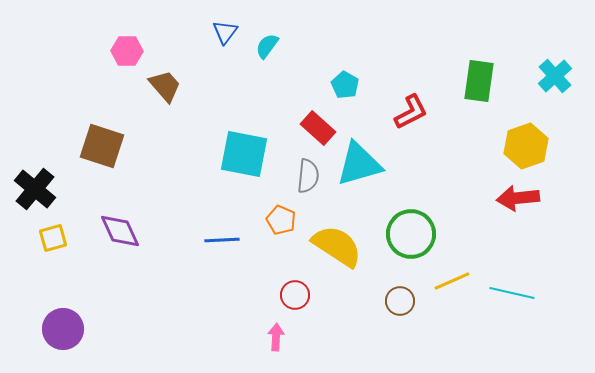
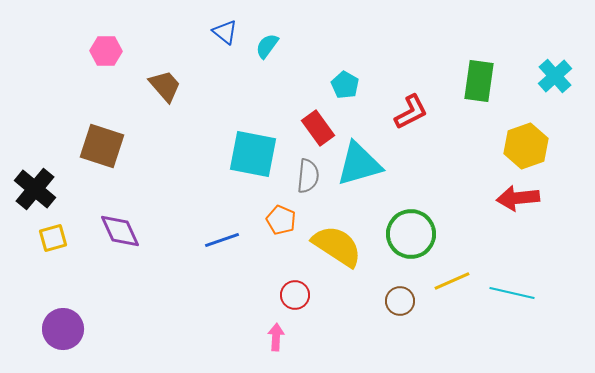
blue triangle: rotated 28 degrees counterclockwise
pink hexagon: moved 21 px left
red rectangle: rotated 12 degrees clockwise
cyan square: moved 9 px right
blue line: rotated 16 degrees counterclockwise
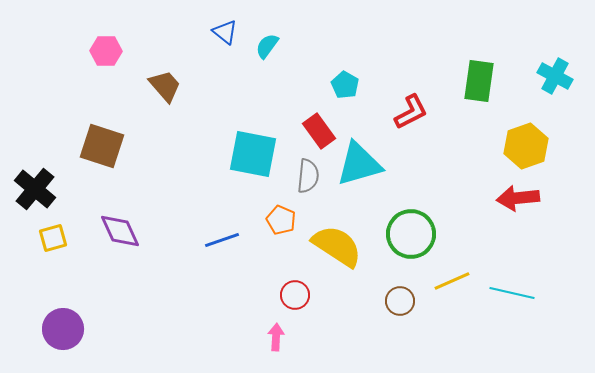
cyan cross: rotated 20 degrees counterclockwise
red rectangle: moved 1 px right, 3 px down
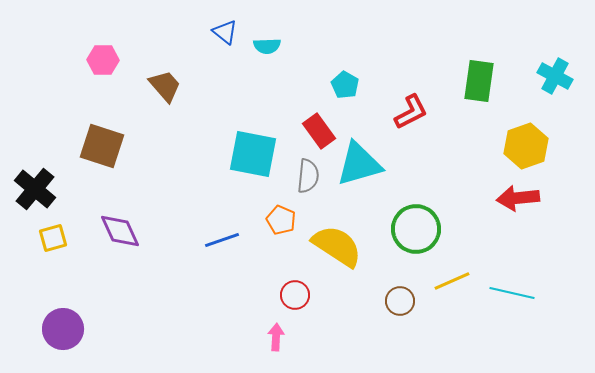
cyan semicircle: rotated 128 degrees counterclockwise
pink hexagon: moved 3 px left, 9 px down
green circle: moved 5 px right, 5 px up
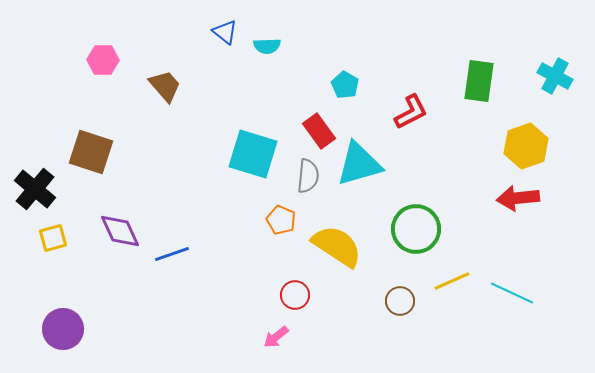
brown square: moved 11 px left, 6 px down
cyan square: rotated 6 degrees clockwise
blue line: moved 50 px left, 14 px down
cyan line: rotated 12 degrees clockwise
pink arrow: rotated 132 degrees counterclockwise
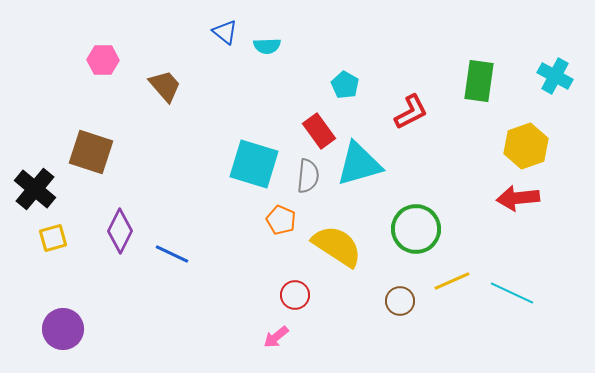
cyan square: moved 1 px right, 10 px down
purple diamond: rotated 51 degrees clockwise
blue line: rotated 44 degrees clockwise
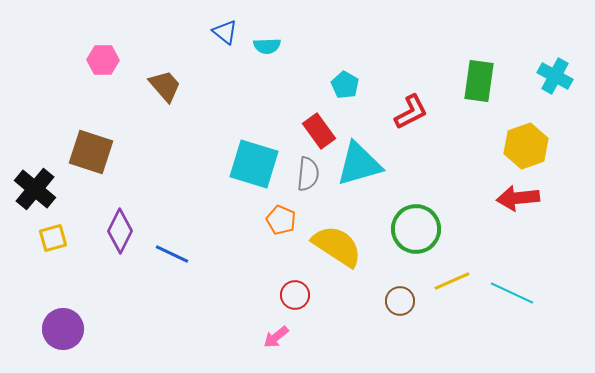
gray semicircle: moved 2 px up
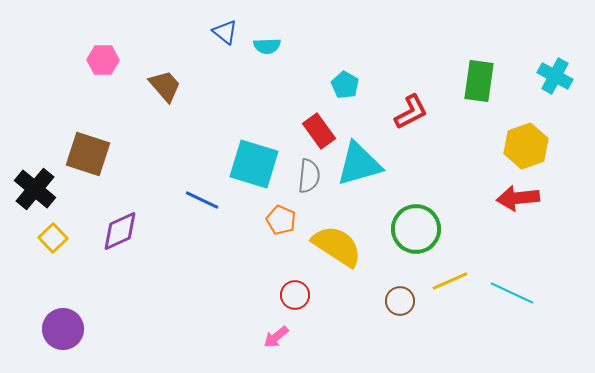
brown square: moved 3 px left, 2 px down
gray semicircle: moved 1 px right, 2 px down
purple diamond: rotated 39 degrees clockwise
yellow square: rotated 28 degrees counterclockwise
blue line: moved 30 px right, 54 px up
yellow line: moved 2 px left
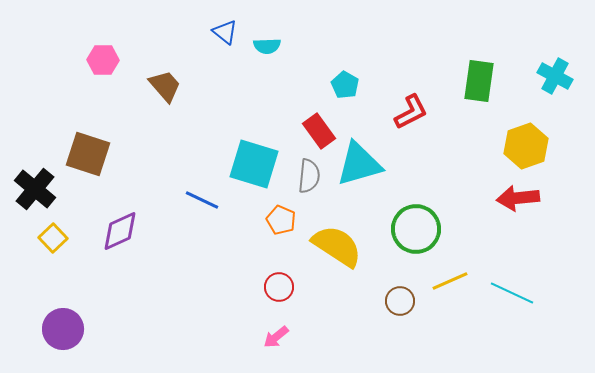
red circle: moved 16 px left, 8 px up
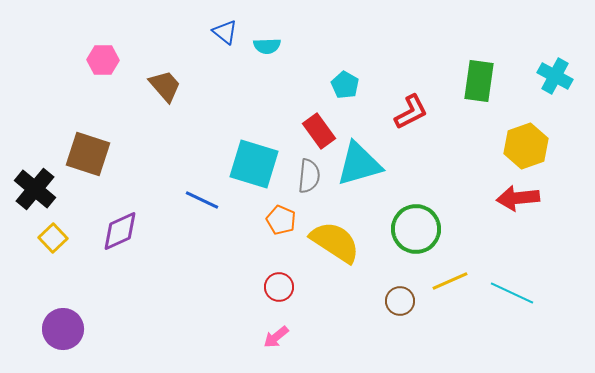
yellow semicircle: moved 2 px left, 4 px up
